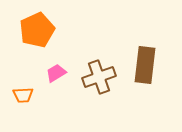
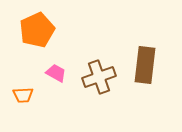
pink trapezoid: rotated 60 degrees clockwise
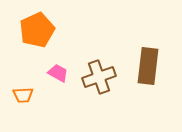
brown rectangle: moved 3 px right, 1 px down
pink trapezoid: moved 2 px right
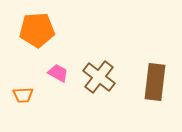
orange pentagon: rotated 20 degrees clockwise
brown rectangle: moved 7 px right, 16 px down
brown cross: rotated 32 degrees counterclockwise
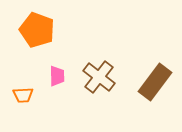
orange pentagon: rotated 24 degrees clockwise
pink trapezoid: moved 1 px left, 3 px down; rotated 60 degrees clockwise
brown rectangle: rotated 30 degrees clockwise
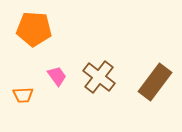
orange pentagon: moved 3 px left, 1 px up; rotated 16 degrees counterclockwise
pink trapezoid: rotated 35 degrees counterclockwise
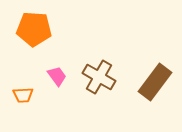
brown cross: rotated 8 degrees counterclockwise
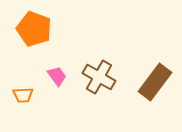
orange pentagon: rotated 16 degrees clockwise
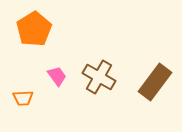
orange pentagon: rotated 20 degrees clockwise
orange trapezoid: moved 3 px down
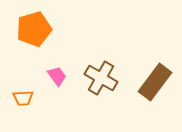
orange pentagon: rotated 16 degrees clockwise
brown cross: moved 2 px right, 1 px down
